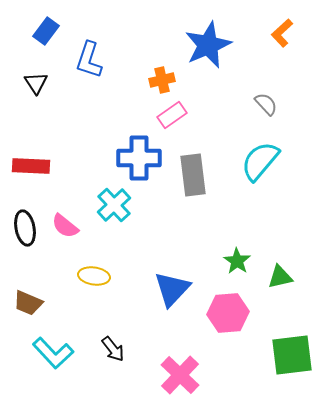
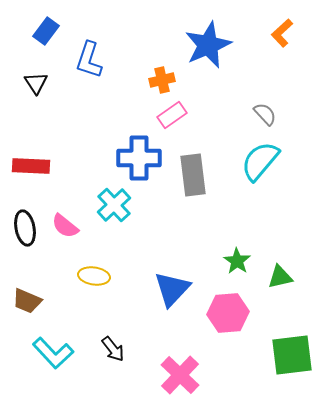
gray semicircle: moved 1 px left, 10 px down
brown trapezoid: moved 1 px left, 2 px up
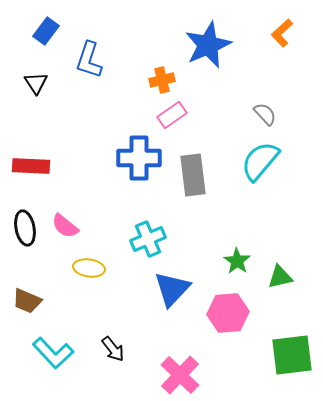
cyan cross: moved 34 px right, 34 px down; rotated 20 degrees clockwise
yellow ellipse: moved 5 px left, 8 px up
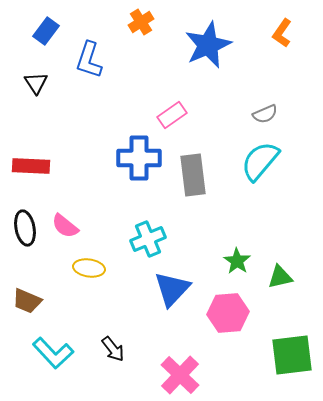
orange L-shape: rotated 12 degrees counterclockwise
orange cross: moved 21 px left, 58 px up; rotated 20 degrees counterclockwise
gray semicircle: rotated 110 degrees clockwise
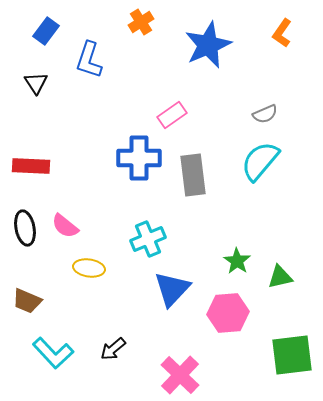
black arrow: rotated 88 degrees clockwise
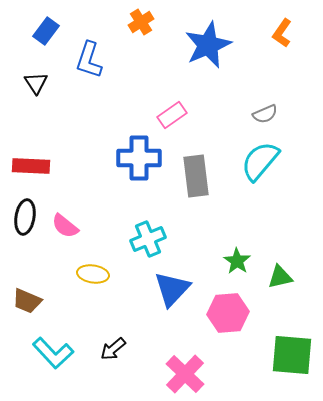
gray rectangle: moved 3 px right, 1 px down
black ellipse: moved 11 px up; rotated 20 degrees clockwise
yellow ellipse: moved 4 px right, 6 px down
green square: rotated 12 degrees clockwise
pink cross: moved 5 px right, 1 px up
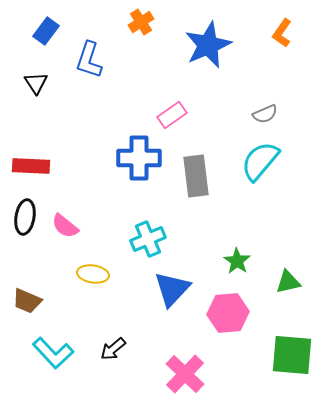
green triangle: moved 8 px right, 5 px down
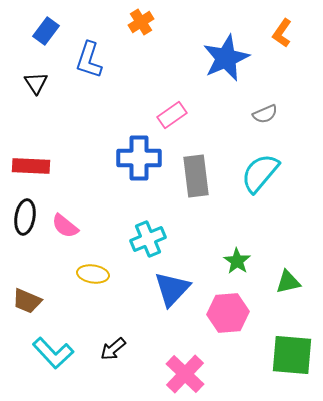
blue star: moved 18 px right, 13 px down
cyan semicircle: moved 12 px down
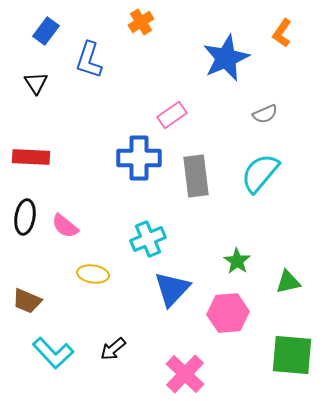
red rectangle: moved 9 px up
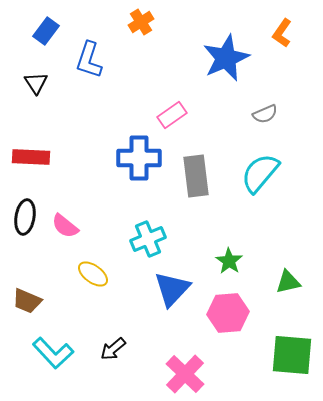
green star: moved 8 px left
yellow ellipse: rotated 28 degrees clockwise
